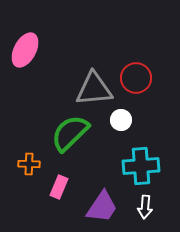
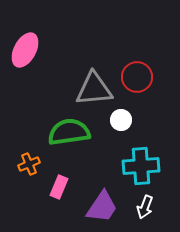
red circle: moved 1 px right, 1 px up
green semicircle: moved 1 px left, 1 px up; rotated 36 degrees clockwise
orange cross: rotated 25 degrees counterclockwise
white arrow: rotated 15 degrees clockwise
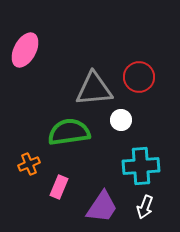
red circle: moved 2 px right
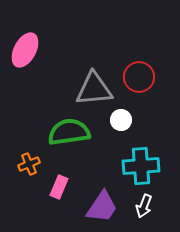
white arrow: moved 1 px left, 1 px up
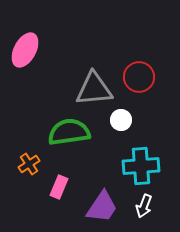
orange cross: rotated 10 degrees counterclockwise
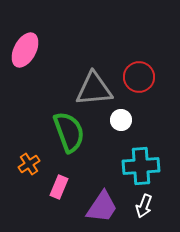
green semicircle: rotated 78 degrees clockwise
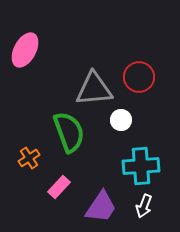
orange cross: moved 6 px up
pink rectangle: rotated 20 degrees clockwise
purple trapezoid: moved 1 px left
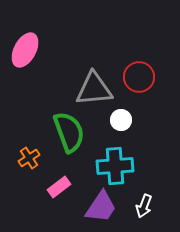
cyan cross: moved 26 px left
pink rectangle: rotated 10 degrees clockwise
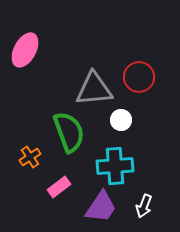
orange cross: moved 1 px right, 1 px up
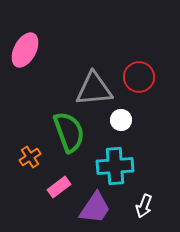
purple trapezoid: moved 6 px left, 1 px down
